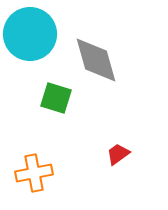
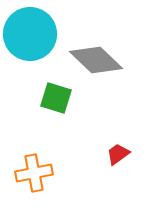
gray diamond: rotated 30 degrees counterclockwise
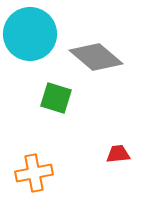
gray diamond: moved 3 px up; rotated 4 degrees counterclockwise
red trapezoid: rotated 30 degrees clockwise
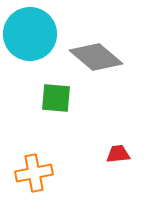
green square: rotated 12 degrees counterclockwise
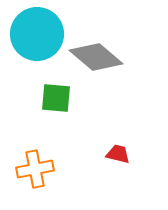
cyan circle: moved 7 px right
red trapezoid: rotated 20 degrees clockwise
orange cross: moved 1 px right, 4 px up
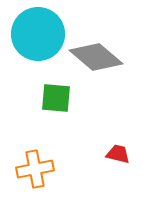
cyan circle: moved 1 px right
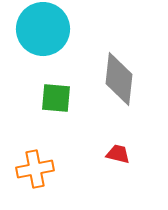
cyan circle: moved 5 px right, 5 px up
gray diamond: moved 23 px right, 22 px down; rotated 56 degrees clockwise
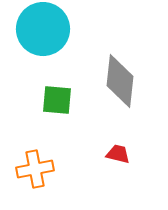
gray diamond: moved 1 px right, 2 px down
green square: moved 1 px right, 2 px down
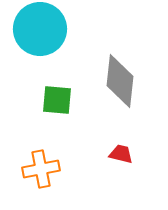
cyan circle: moved 3 px left
red trapezoid: moved 3 px right
orange cross: moved 6 px right
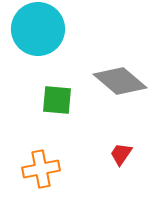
cyan circle: moved 2 px left
gray diamond: rotated 56 degrees counterclockwise
red trapezoid: rotated 70 degrees counterclockwise
